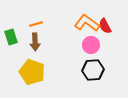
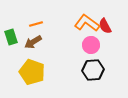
brown arrow: moved 2 px left; rotated 60 degrees clockwise
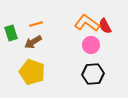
green rectangle: moved 4 px up
black hexagon: moved 4 px down
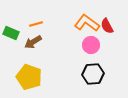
red semicircle: moved 2 px right
green rectangle: rotated 49 degrees counterclockwise
yellow pentagon: moved 3 px left, 5 px down
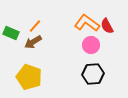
orange line: moved 1 px left, 2 px down; rotated 32 degrees counterclockwise
